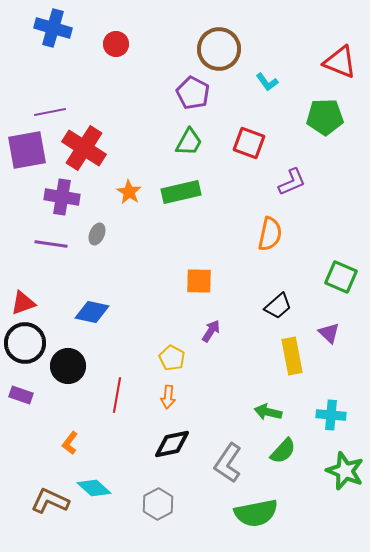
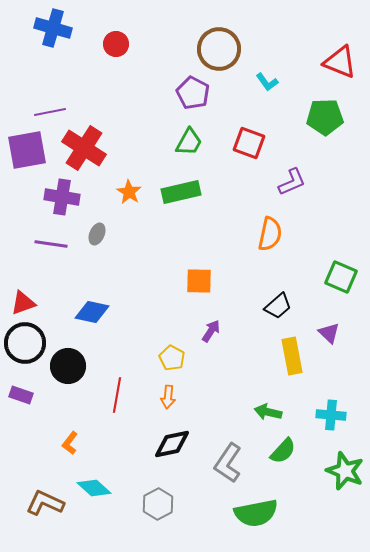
brown L-shape at (50, 501): moved 5 px left, 2 px down
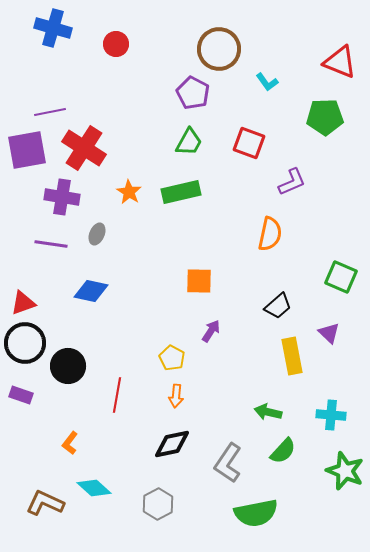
blue diamond at (92, 312): moved 1 px left, 21 px up
orange arrow at (168, 397): moved 8 px right, 1 px up
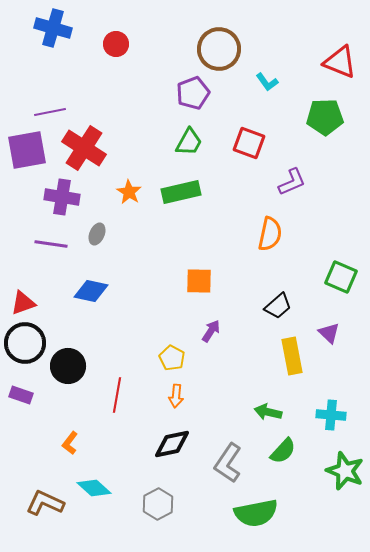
purple pentagon at (193, 93): rotated 24 degrees clockwise
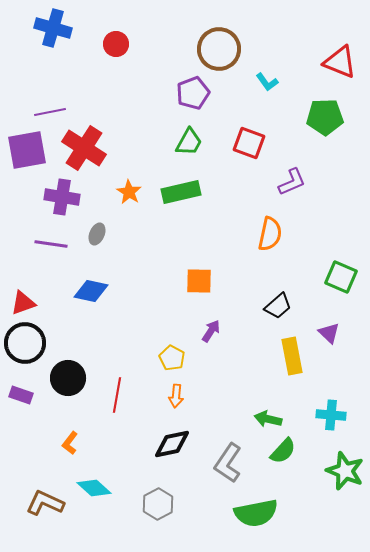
black circle at (68, 366): moved 12 px down
green arrow at (268, 412): moved 7 px down
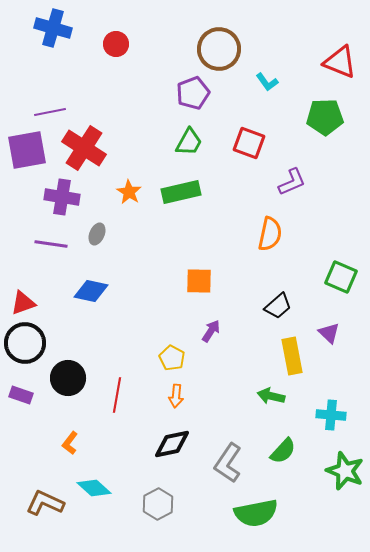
green arrow at (268, 419): moved 3 px right, 23 px up
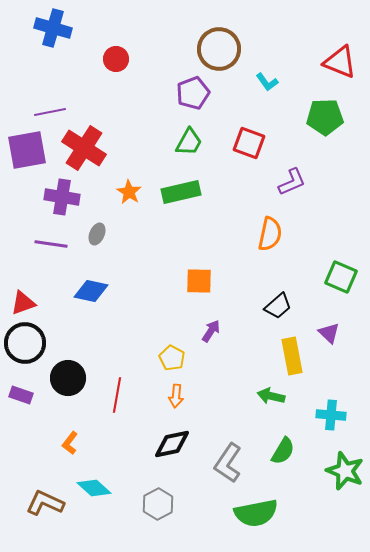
red circle at (116, 44): moved 15 px down
green semicircle at (283, 451): rotated 12 degrees counterclockwise
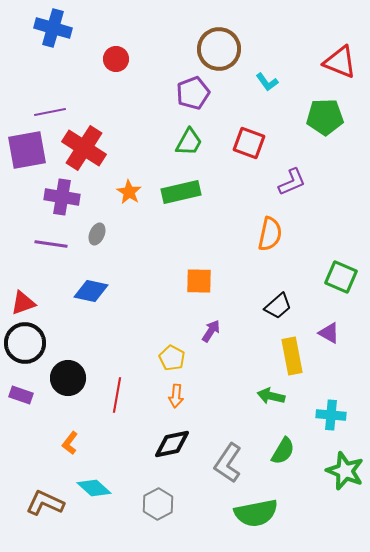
purple triangle at (329, 333): rotated 15 degrees counterclockwise
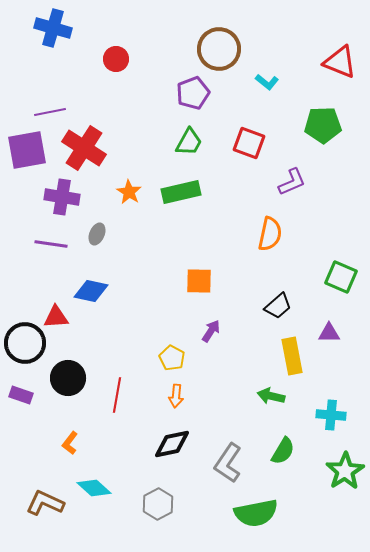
cyan L-shape at (267, 82): rotated 15 degrees counterclockwise
green pentagon at (325, 117): moved 2 px left, 8 px down
red triangle at (23, 303): moved 33 px right, 14 px down; rotated 16 degrees clockwise
purple triangle at (329, 333): rotated 30 degrees counterclockwise
green star at (345, 471): rotated 18 degrees clockwise
